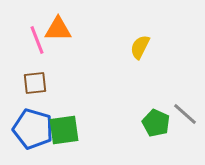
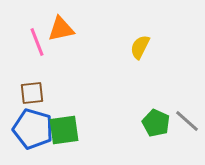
orange triangle: moved 3 px right; rotated 12 degrees counterclockwise
pink line: moved 2 px down
brown square: moved 3 px left, 10 px down
gray line: moved 2 px right, 7 px down
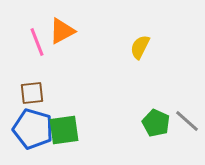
orange triangle: moved 1 px right, 2 px down; rotated 16 degrees counterclockwise
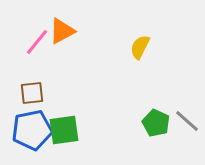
pink line: rotated 60 degrees clockwise
blue pentagon: moved 1 px left, 1 px down; rotated 27 degrees counterclockwise
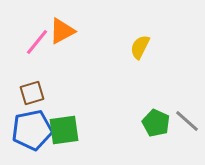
brown square: rotated 10 degrees counterclockwise
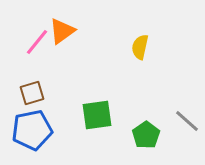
orange triangle: rotated 8 degrees counterclockwise
yellow semicircle: rotated 15 degrees counterclockwise
green pentagon: moved 10 px left, 12 px down; rotated 12 degrees clockwise
green square: moved 33 px right, 15 px up
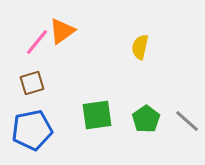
brown square: moved 10 px up
green pentagon: moved 16 px up
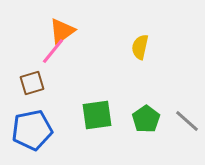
pink line: moved 16 px right, 9 px down
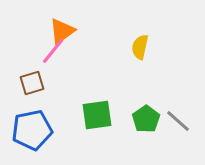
gray line: moved 9 px left
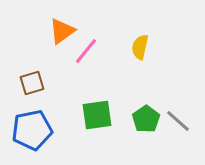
pink line: moved 33 px right
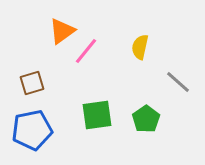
gray line: moved 39 px up
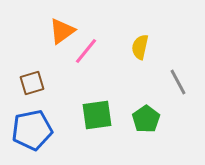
gray line: rotated 20 degrees clockwise
